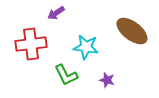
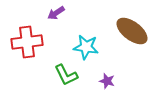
red cross: moved 4 px left, 2 px up
purple star: moved 1 px down
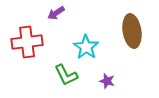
brown ellipse: rotated 44 degrees clockwise
cyan star: rotated 25 degrees clockwise
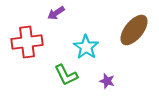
brown ellipse: moved 2 px right, 1 px up; rotated 48 degrees clockwise
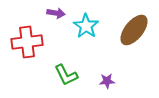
purple arrow: rotated 138 degrees counterclockwise
cyan star: moved 21 px up
purple star: rotated 21 degrees counterclockwise
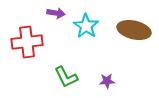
brown ellipse: rotated 64 degrees clockwise
green L-shape: moved 2 px down
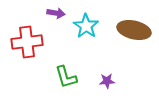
green L-shape: rotated 10 degrees clockwise
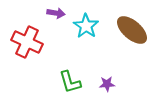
brown ellipse: moved 2 px left; rotated 28 degrees clockwise
red cross: rotated 32 degrees clockwise
green L-shape: moved 4 px right, 5 px down
purple star: moved 3 px down
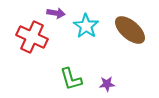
brown ellipse: moved 2 px left
red cross: moved 5 px right, 5 px up
green L-shape: moved 1 px right, 3 px up
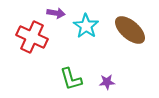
purple star: moved 2 px up
